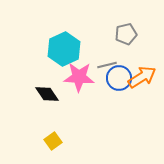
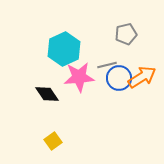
pink star: rotated 8 degrees counterclockwise
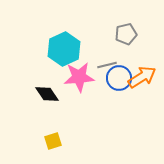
yellow square: rotated 18 degrees clockwise
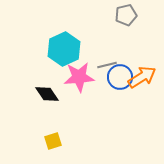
gray pentagon: moved 19 px up
blue circle: moved 1 px right, 1 px up
